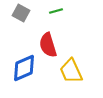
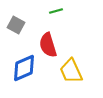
gray square: moved 5 px left, 12 px down
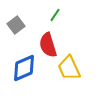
green line: moved 1 px left, 4 px down; rotated 40 degrees counterclockwise
gray square: rotated 24 degrees clockwise
yellow trapezoid: moved 2 px left, 3 px up
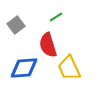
green line: moved 1 px right, 2 px down; rotated 24 degrees clockwise
blue diamond: rotated 20 degrees clockwise
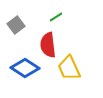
red semicircle: rotated 10 degrees clockwise
blue diamond: moved 1 px right; rotated 36 degrees clockwise
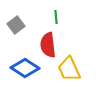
green line: rotated 64 degrees counterclockwise
yellow trapezoid: moved 1 px down
